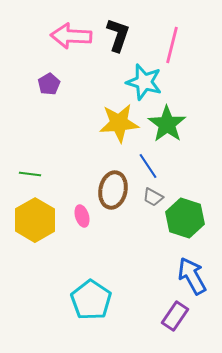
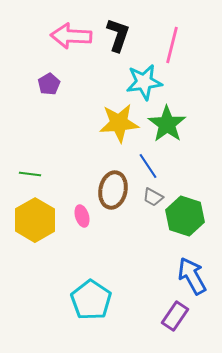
cyan star: rotated 24 degrees counterclockwise
green hexagon: moved 2 px up
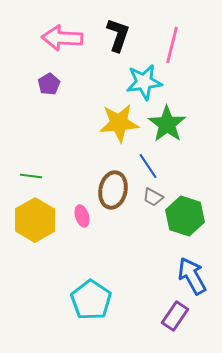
pink arrow: moved 9 px left, 2 px down
green line: moved 1 px right, 2 px down
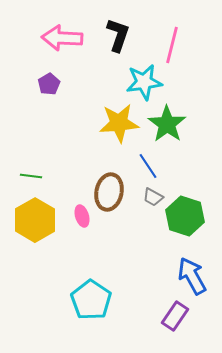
brown ellipse: moved 4 px left, 2 px down
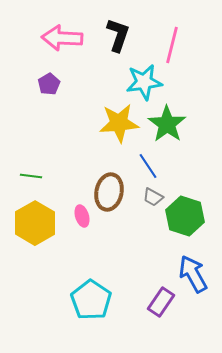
yellow hexagon: moved 3 px down
blue arrow: moved 1 px right, 2 px up
purple rectangle: moved 14 px left, 14 px up
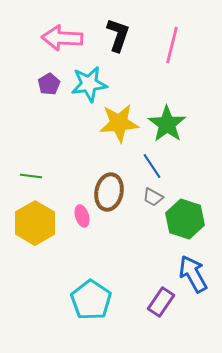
cyan star: moved 55 px left, 2 px down
blue line: moved 4 px right
green hexagon: moved 3 px down
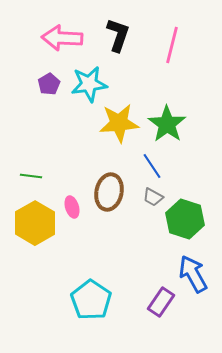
pink ellipse: moved 10 px left, 9 px up
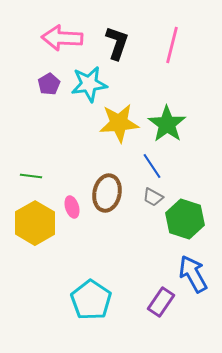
black L-shape: moved 1 px left, 8 px down
brown ellipse: moved 2 px left, 1 px down
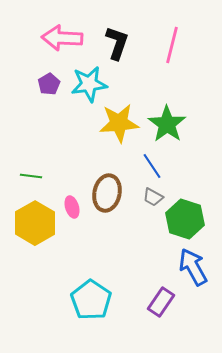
blue arrow: moved 7 px up
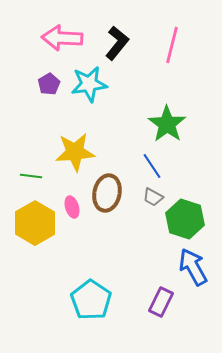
black L-shape: rotated 20 degrees clockwise
yellow star: moved 44 px left, 29 px down
purple rectangle: rotated 8 degrees counterclockwise
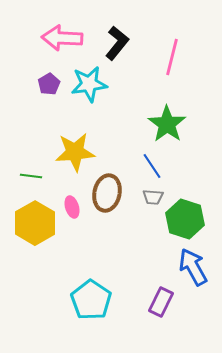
pink line: moved 12 px down
gray trapezoid: rotated 25 degrees counterclockwise
